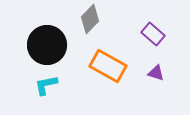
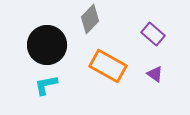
purple triangle: moved 1 px left, 1 px down; rotated 18 degrees clockwise
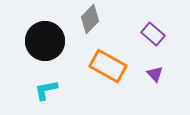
black circle: moved 2 px left, 4 px up
purple triangle: rotated 12 degrees clockwise
cyan L-shape: moved 5 px down
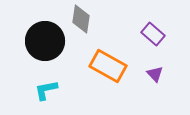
gray diamond: moved 9 px left; rotated 36 degrees counterclockwise
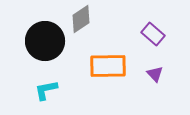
gray diamond: rotated 48 degrees clockwise
orange rectangle: rotated 30 degrees counterclockwise
